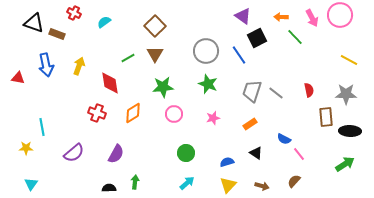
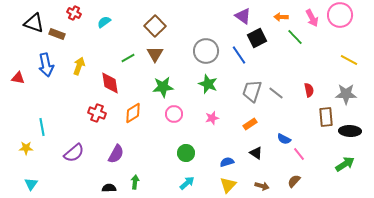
pink star at (213, 118): moved 1 px left
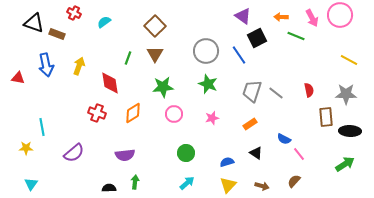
green line at (295, 37): moved 1 px right, 1 px up; rotated 24 degrees counterclockwise
green line at (128, 58): rotated 40 degrees counterclockwise
purple semicircle at (116, 154): moved 9 px right, 1 px down; rotated 54 degrees clockwise
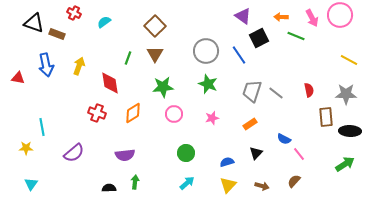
black square at (257, 38): moved 2 px right
black triangle at (256, 153): rotated 40 degrees clockwise
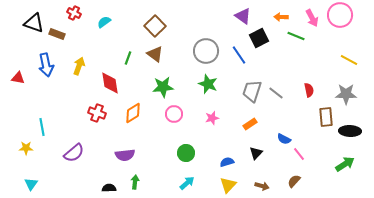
brown triangle at (155, 54): rotated 24 degrees counterclockwise
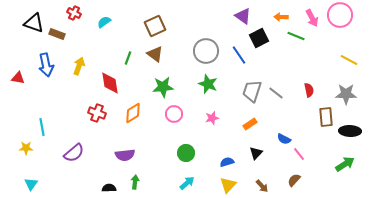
brown square at (155, 26): rotated 20 degrees clockwise
brown semicircle at (294, 181): moved 1 px up
brown arrow at (262, 186): rotated 32 degrees clockwise
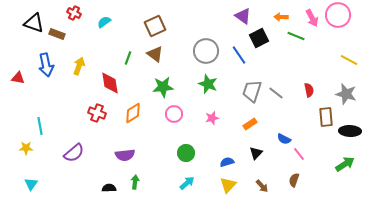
pink circle at (340, 15): moved 2 px left
gray star at (346, 94): rotated 15 degrees clockwise
cyan line at (42, 127): moved 2 px left, 1 px up
brown semicircle at (294, 180): rotated 24 degrees counterclockwise
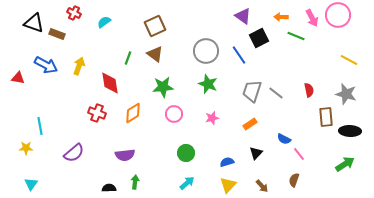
blue arrow at (46, 65): rotated 50 degrees counterclockwise
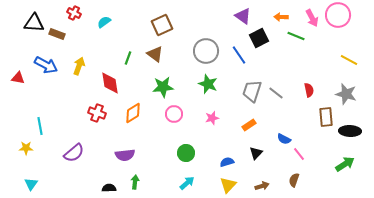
black triangle at (34, 23): rotated 15 degrees counterclockwise
brown square at (155, 26): moved 7 px right, 1 px up
orange rectangle at (250, 124): moved 1 px left, 1 px down
brown arrow at (262, 186): rotated 64 degrees counterclockwise
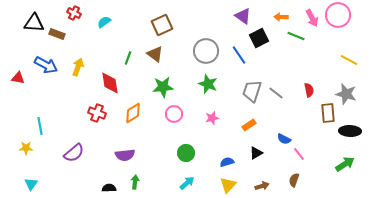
yellow arrow at (79, 66): moved 1 px left, 1 px down
brown rectangle at (326, 117): moved 2 px right, 4 px up
black triangle at (256, 153): rotated 16 degrees clockwise
